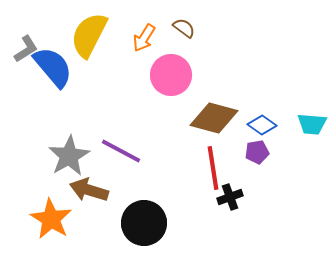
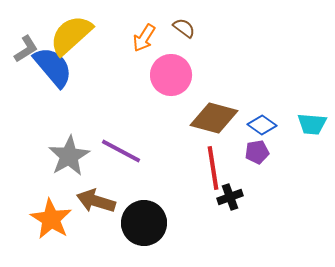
yellow semicircle: moved 18 px left; rotated 21 degrees clockwise
brown arrow: moved 7 px right, 11 px down
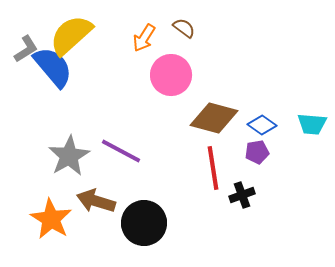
black cross: moved 12 px right, 2 px up
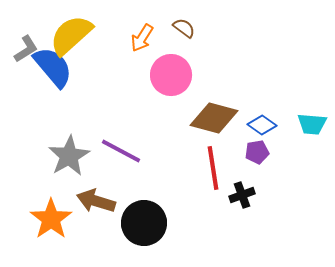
orange arrow: moved 2 px left
orange star: rotated 6 degrees clockwise
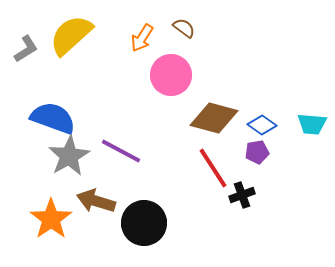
blue semicircle: moved 51 px down; rotated 30 degrees counterclockwise
red line: rotated 24 degrees counterclockwise
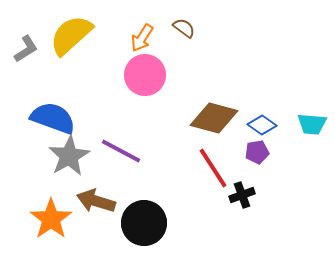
pink circle: moved 26 px left
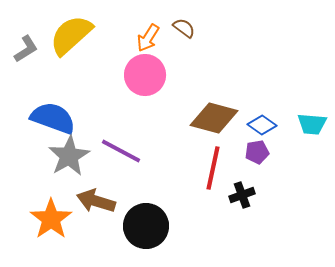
orange arrow: moved 6 px right
red line: rotated 45 degrees clockwise
black circle: moved 2 px right, 3 px down
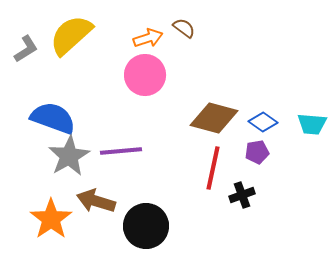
orange arrow: rotated 140 degrees counterclockwise
blue diamond: moved 1 px right, 3 px up
purple line: rotated 33 degrees counterclockwise
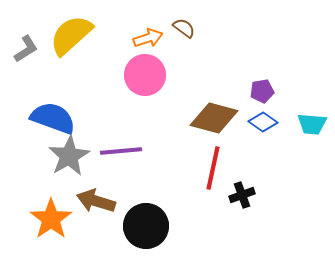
purple pentagon: moved 5 px right, 61 px up
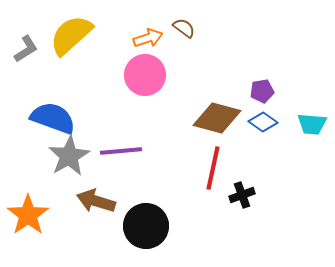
brown diamond: moved 3 px right
orange star: moved 23 px left, 4 px up
